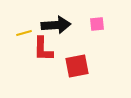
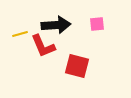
yellow line: moved 4 px left, 1 px down
red L-shape: moved 3 px up; rotated 24 degrees counterclockwise
red square: rotated 25 degrees clockwise
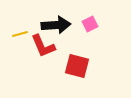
pink square: moved 7 px left; rotated 21 degrees counterclockwise
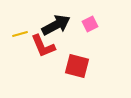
black arrow: rotated 24 degrees counterclockwise
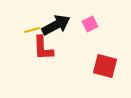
yellow line: moved 12 px right, 4 px up
red L-shape: moved 2 px down; rotated 20 degrees clockwise
red square: moved 28 px right
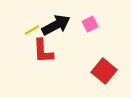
yellow line: rotated 14 degrees counterclockwise
red L-shape: moved 3 px down
red square: moved 1 px left, 5 px down; rotated 25 degrees clockwise
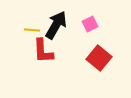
black arrow: rotated 32 degrees counterclockwise
yellow line: rotated 35 degrees clockwise
red square: moved 5 px left, 13 px up
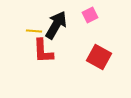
pink square: moved 9 px up
yellow line: moved 2 px right, 1 px down
red square: moved 1 px up; rotated 10 degrees counterclockwise
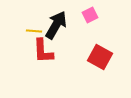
red square: moved 1 px right
